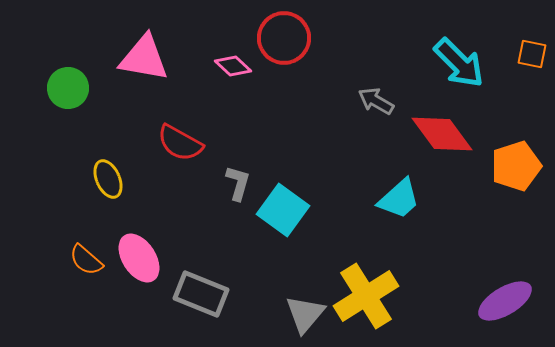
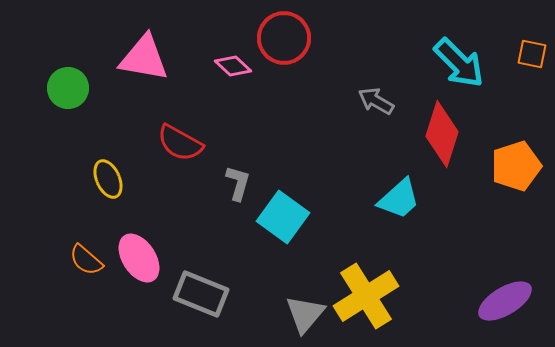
red diamond: rotated 54 degrees clockwise
cyan square: moved 7 px down
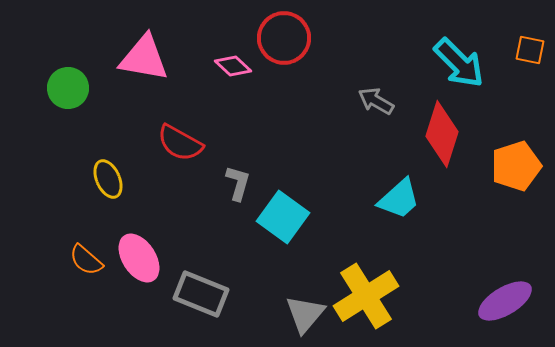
orange square: moved 2 px left, 4 px up
